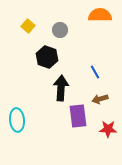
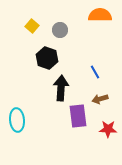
yellow square: moved 4 px right
black hexagon: moved 1 px down
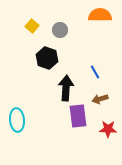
black arrow: moved 5 px right
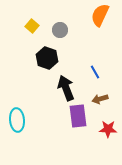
orange semicircle: rotated 65 degrees counterclockwise
black arrow: rotated 25 degrees counterclockwise
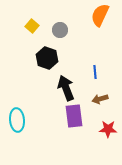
blue line: rotated 24 degrees clockwise
purple rectangle: moved 4 px left
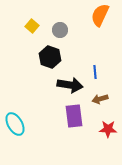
black hexagon: moved 3 px right, 1 px up
black arrow: moved 4 px right, 3 px up; rotated 120 degrees clockwise
cyan ellipse: moved 2 px left, 4 px down; rotated 25 degrees counterclockwise
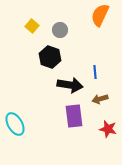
red star: rotated 12 degrees clockwise
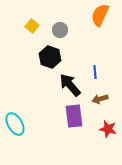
black arrow: rotated 140 degrees counterclockwise
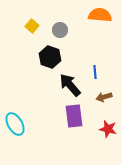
orange semicircle: rotated 70 degrees clockwise
brown arrow: moved 4 px right, 2 px up
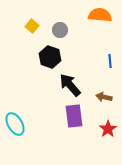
blue line: moved 15 px right, 11 px up
brown arrow: rotated 28 degrees clockwise
red star: rotated 24 degrees clockwise
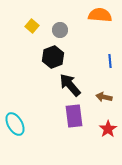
black hexagon: moved 3 px right; rotated 20 degrees clockwise
